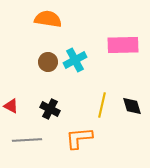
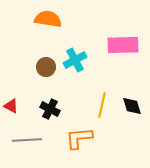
brown circle: moved 2 px left, 5 px down
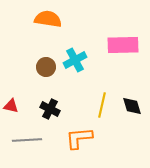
red triangle: rotated 14 degrees counterclockwise
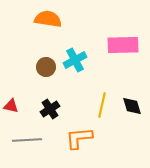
black cross: rotated 30 degrees clockwise
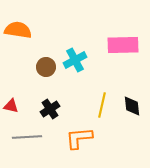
orange semicircle: moved 30 px left, 11 px down
black diamond: rotated 10 degrees clockwise
gray line: moved 3 px up
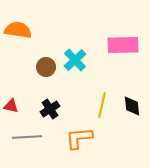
cyan cross: rotated 15 degrees counterclockwise
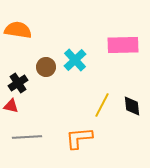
yellow line: rotated 15 degrees clockwise
black cross: moved 32 px left, 26 px up
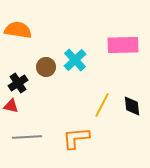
orange L-shape: moved 3 px left
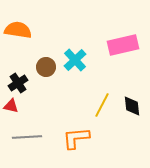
pink rectangle: rotated 12 degrees counterclockwise
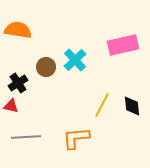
gray line: moved 1 px left
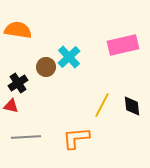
cyan cross: moved 6 px left, 3 px up
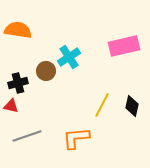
pink rectangle: moved 1 px right, 1 px down
cyan cross: rotated 10 degrees clockwise
brown circle: moved 4 px down
black cross: rotated 18 degrees clockwise
black diamond: rotated 20 degrees clockwise
gray line: moved 1 px right, 1 px up; rotated 16 degrees counterclockwise
